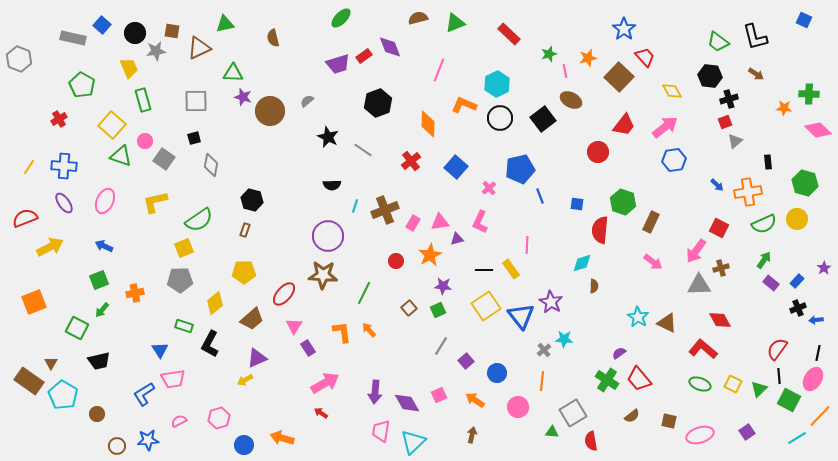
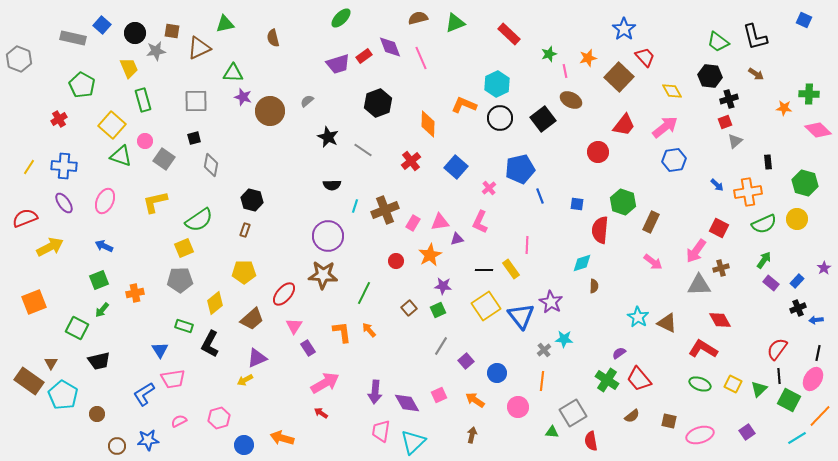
pink line at (439, 70): moved 18 px left, 12 px up; rotated 45 degrees counterclockwise
red L-shape at (703, 349): rotated 8 degrees counterclockwise
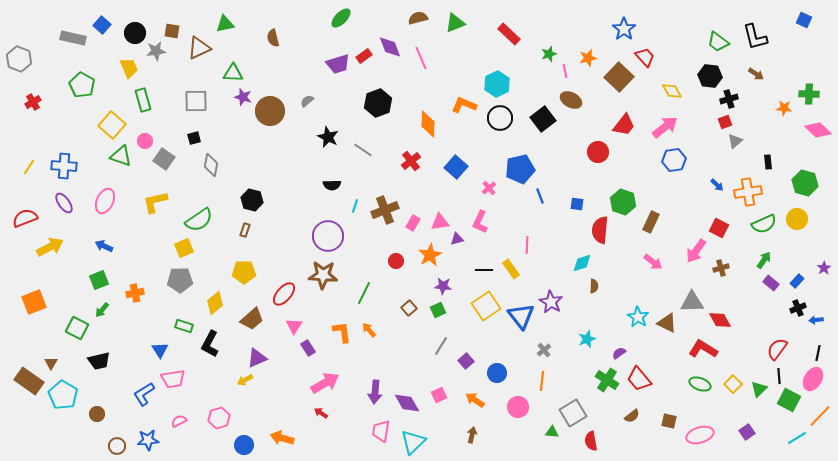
red cross at (59, 119): moved 26 px left, 17 px up
gray triangle at (699, 285): moved 7 px left, 17 px down
cyan star at (564, 339): moved 23 px right; rotated 24 degrees counterclockwise
yellow square at (733, 384): rotated 18 degrees clockwise
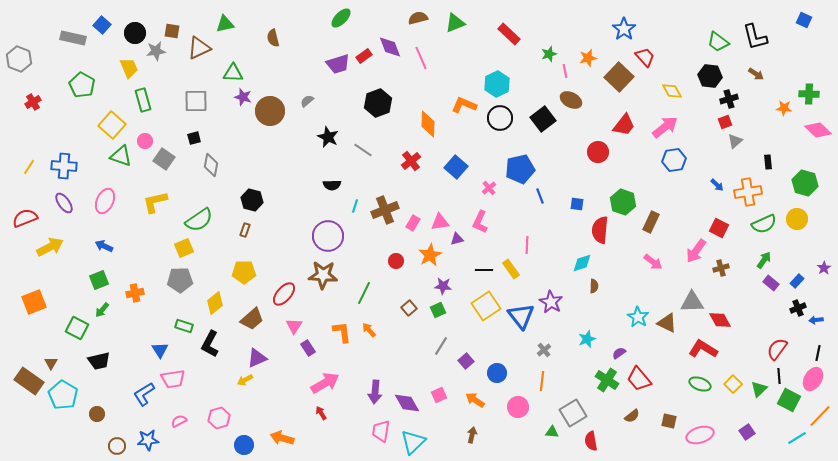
red arrow at (321, 413): rotated 24 degrees clockwise
